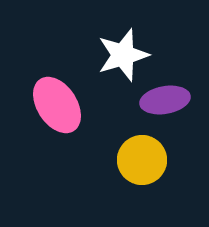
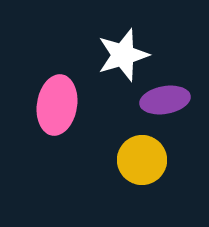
pink ellipse: rotated 42 degrees clockwise
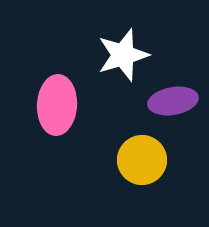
purple ellipse: moved 8 px right, 1 px down
pink ellipse: rotated 6 degrees counterclockwise
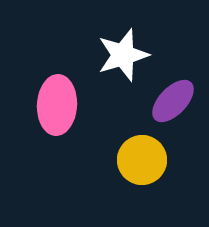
purple ellipse: rotated 36 degrees counterclockwise
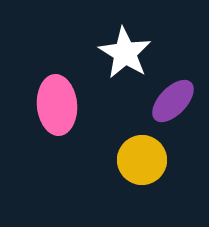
white star: moved 2 px right, 2 px up; rotated 24 degrees counterclockwise
pink ellipse: rotated 8 degrees counterclockwise
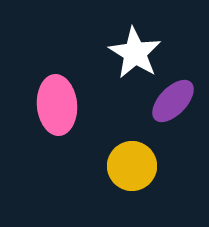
white star: moved 10 px right
yellow circle: moved 10 px left, 6 px down
